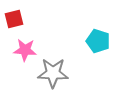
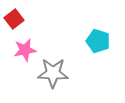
red square: rotated 24 degrees counterclockwise
pink star: rotated 15 degrees counterclockwise
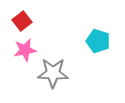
red square: moved 8 px right, 2 px down
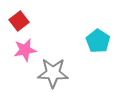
red square: moved 3 px left
cyan pentagon: rotated 15 degrees clockwise
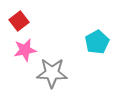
cyan pentagon: moved 1 px left, 1 px down; rotated 10 degrees clockwise
gray star: moved 1 px left
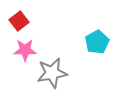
pink star: rotated 10 degrees clockwise
gray star: rotated 12 degrees counterclockwise
